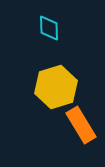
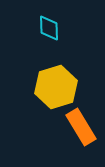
orange rectangle: moved 2 px down
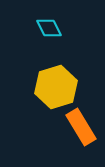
cyan diamond: rotated 24 degrees counterclockwise
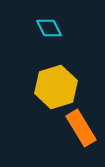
orange rectangle: moved 1 px down
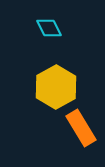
yellow hexagon: rotated 12 degrees counterclockwise
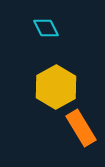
cyan diamond: moved 3 px left
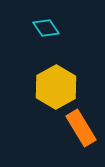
cyan diamond: rotated 8 degrees counterclockwise
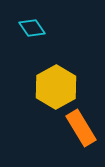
cyan diamond: moved 14 px left
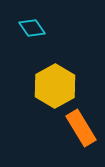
yellow hexagon: moved 1 px left, 1 px up
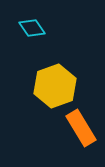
yellow hexagon: rotated 9 degrees clockwise
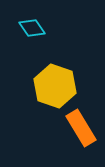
yellow hexagon: rotated 21 degrees counterclockwise
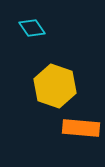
orange rectangle: rotated 54 degrees counterclockwise
